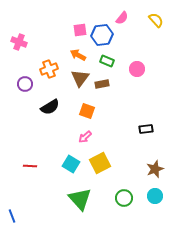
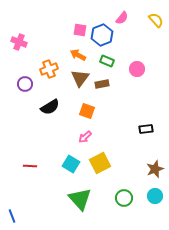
pink square: rotated 16 degrees clockwise
blue hexagon: rotated 15 degrees counterclockwise
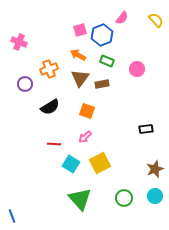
pink square: rotated 24 degrees counterclockwise
red line: moved 24 px right, 22 px up
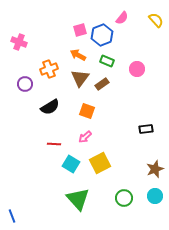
brown rectangle: rotated 24 degrees counterclockwise
green triangle: moved 2 px left
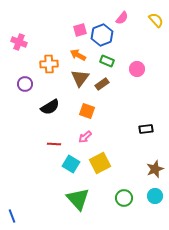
orange cross: moved 5 px up; rotated 18 degrees clockwise
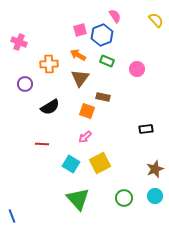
pink semicircle: moved 7 px left, 2 px up; rotated 72 degrees counterclockwise
brown rectangle: moved 1 px right, 13 px down; rotated 48 degrees clockwise
red line: moved 12 px left
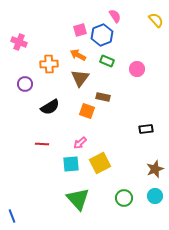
pink arrow: moved 5 px left, 6 px down
cyan square: rotated 36 degrees counterclockwise
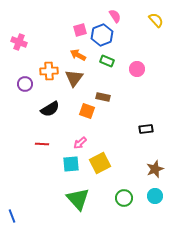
orange cross: moved 7 px down
brown triangle: moved 6 px left
black semicircle: moved 2 px down
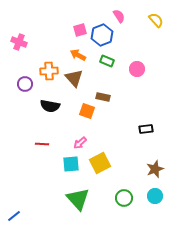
pink semicircle: moved 4 px right
brown triangle: rotated 18 degrees counterclockwise
black semicircle: moved 3 px up; rotated 42 degrees clockwise
blue line: moved 2 px right; rotated 72 degrees clockwise
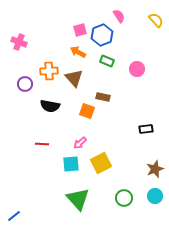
orange arrow: moved 3 px up
yellow square: moved 1 px right
